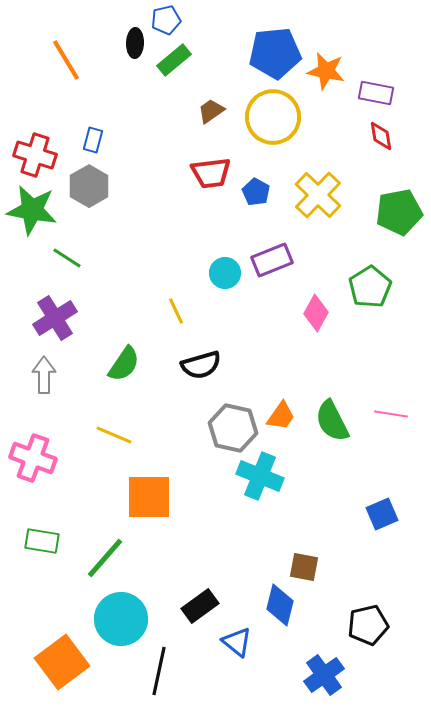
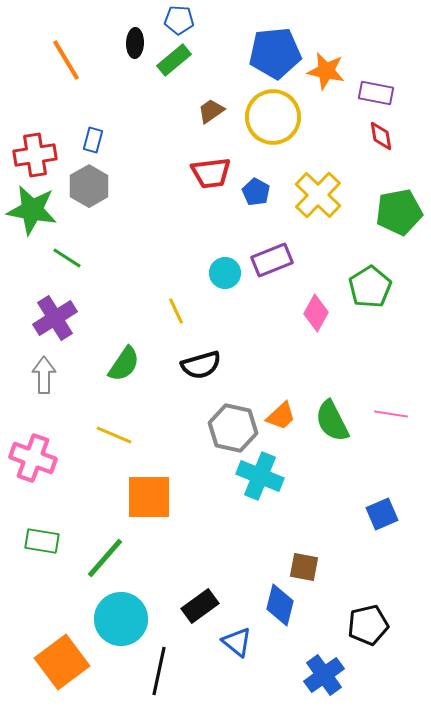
blue pentagon at (166, 20): moved 13 px right; rotated 16 degrees clockwise
red cross at (35, 155): rotated 27 degrees counterclockwise
orange trapezoid at (281, 416): rotated 12 degrees clockwise
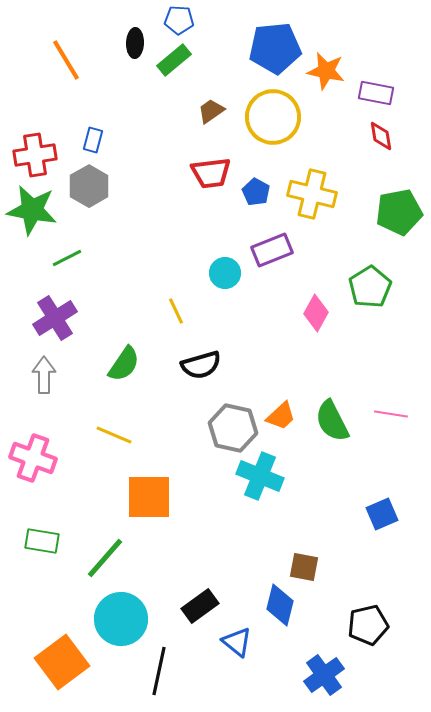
blue pentagon at (275, 53): moved 5 px up
yellow cross at (318, 195): moved 6 px left, 1 px up; rotated 30 degrees counterclockwise
green line at (67, 258): rotated 60 degrees counterclockwise
purple rectangle at (272, 260): moved 10 px up
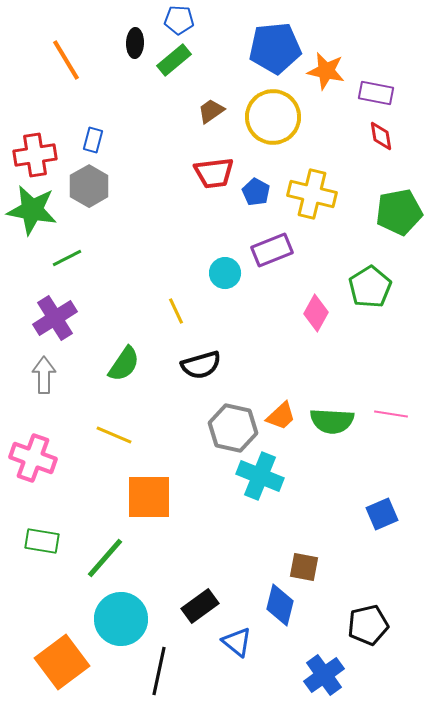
red trapezoid at (211, 173): moved 3 px right
green semicircle at (332, 421): rotated 60 degrees counterclockwise
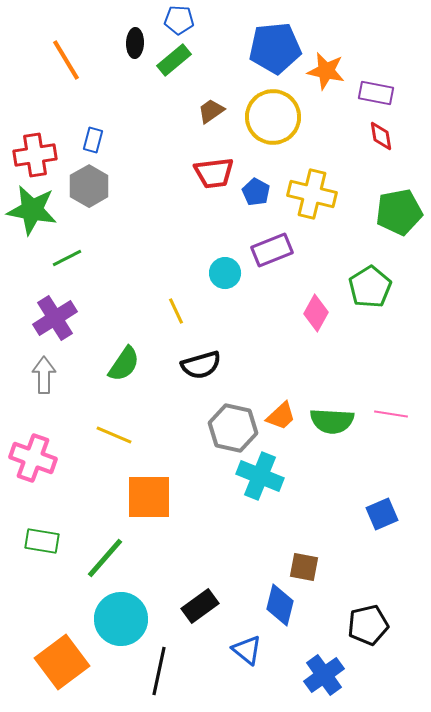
blue triangle at (237, 642): moved 10 px right, 8 px down
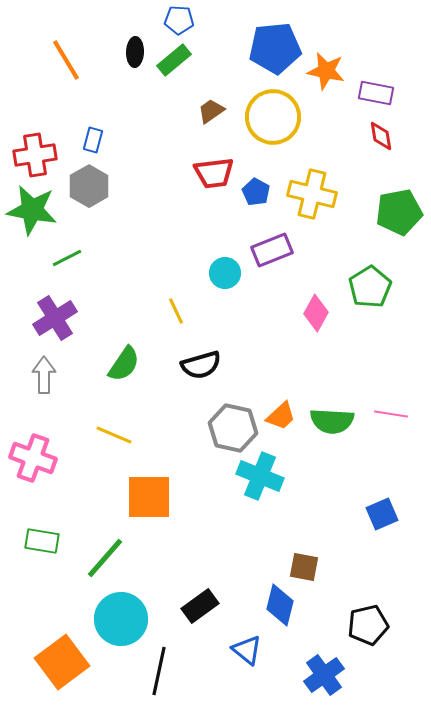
black ellipse at (135, 43): moved 9 px down
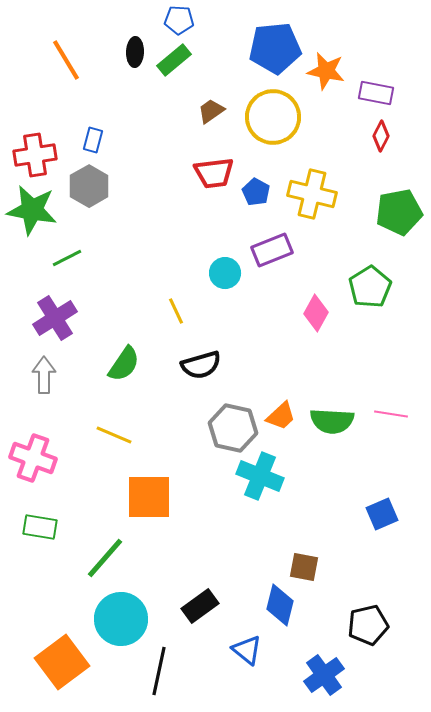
red diamond at (381, 136): rotated 36 degrees clockwise
green rectangle at (42, 541): moved 2 px left, 14 px up
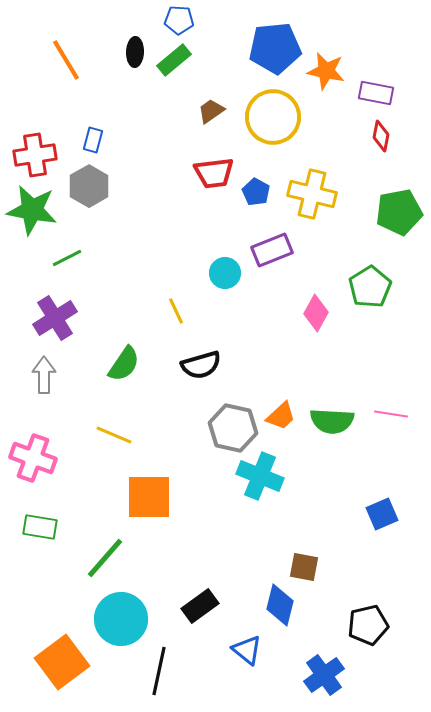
red diamond at (381, 136): rotated 16 degrees counterclockwise
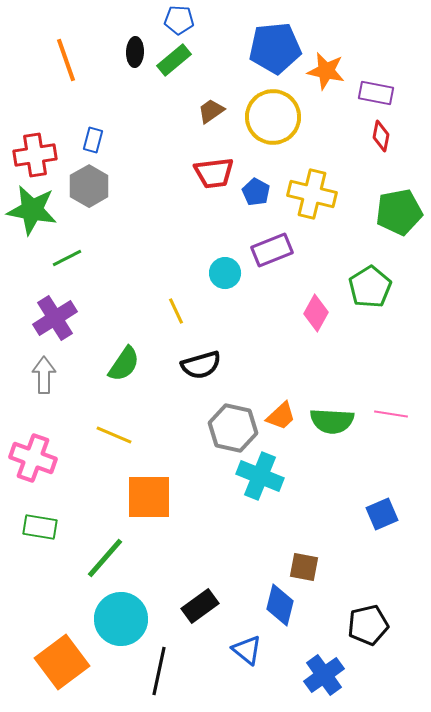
orange line at (66, 60): rotated 12 degrees clockwise
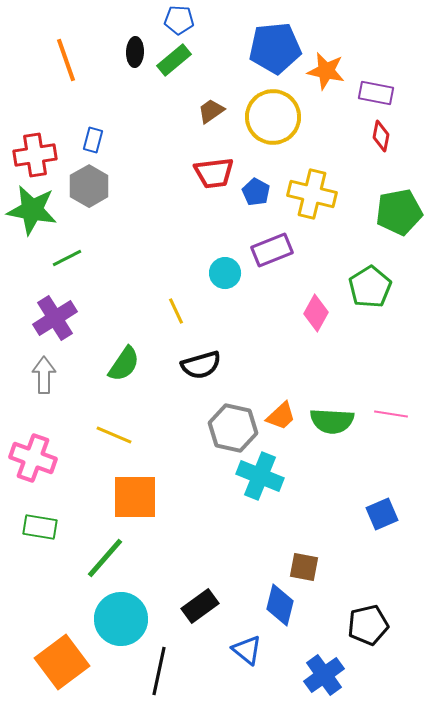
orange square at (149, 497): moved 14 px left
